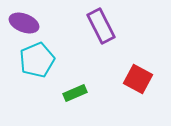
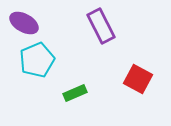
purple ellipse: rotated 8 degrees clockwise
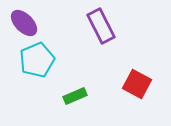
purple ellipse: rotated 16 degrees clockwise
red square: moved 1 px left, 5 px down
green rectangle: moved 3 px down
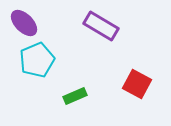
purple rectangle: rotated 32 degrees counterclockwise
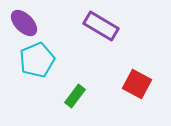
green rectangle: rotated 30 degrees counterclockwise
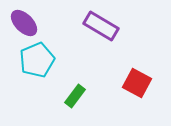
red square: moved 1 px up
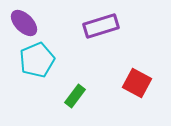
purple rectangle: rotated 48 degrees counterclockwise
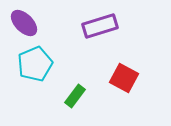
purple rectangle: moved 1 px left
cyan pentagon: moved 2 px left, 4 px down
red square: moved 13 px left, 5 px up
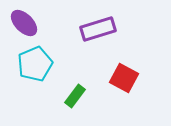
purple rectangle: moved 2 px left, 3 px down
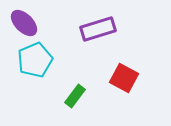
cyan pentagon: moved 4 px up
